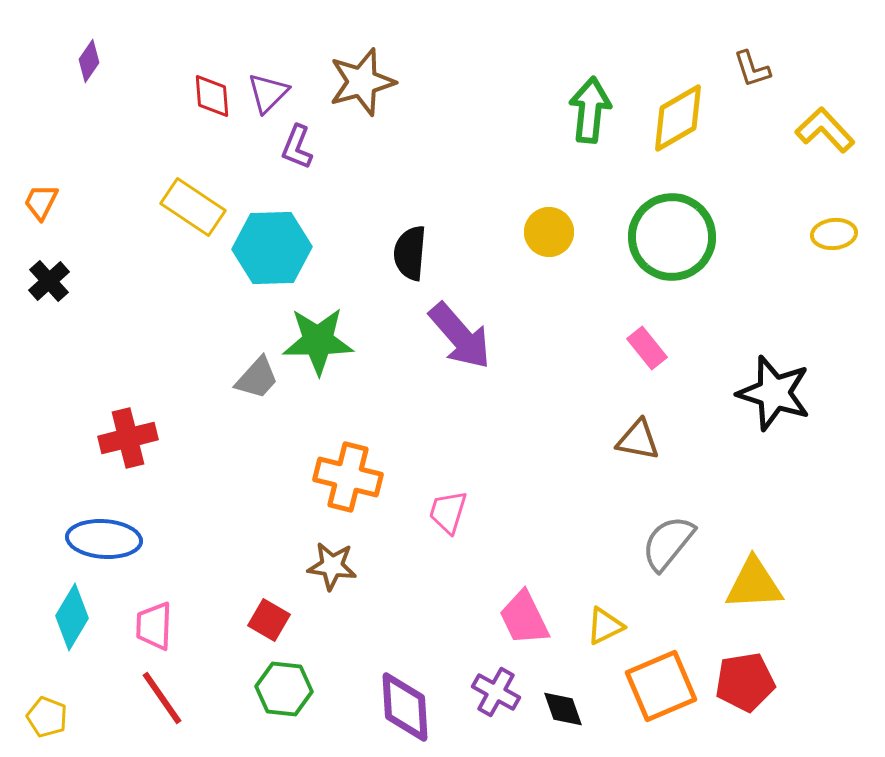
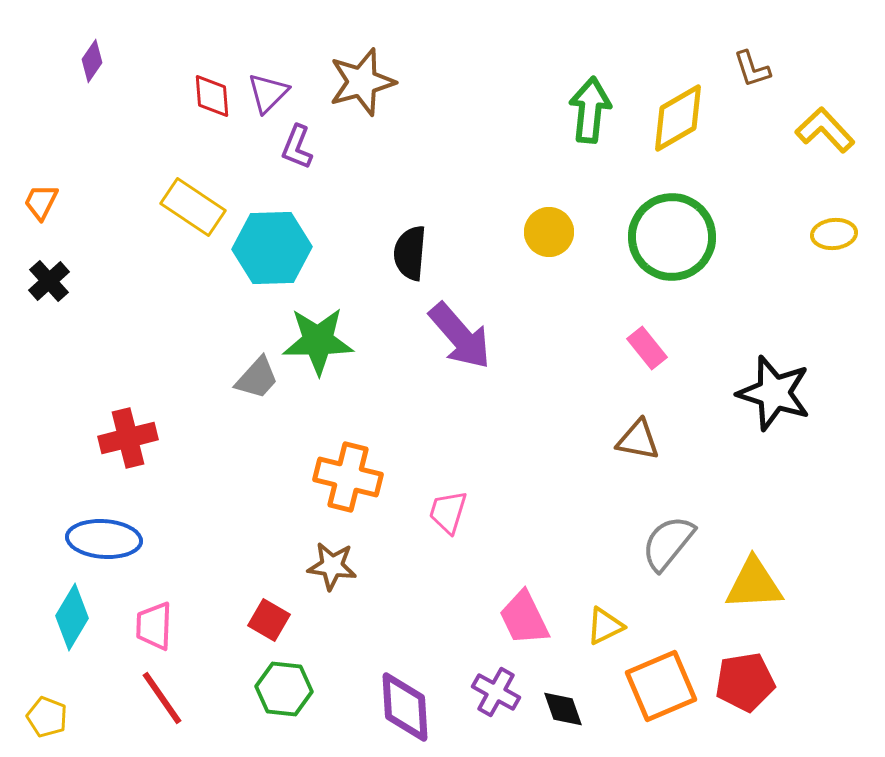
purple diamond at (89, 61): moved 3 px right
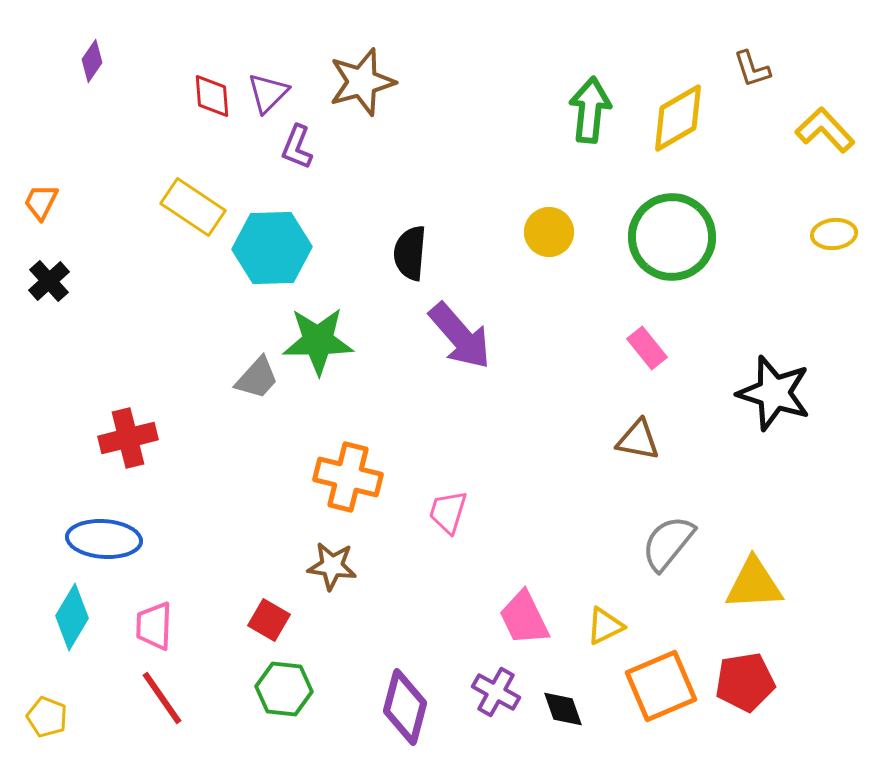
purple diamond at (405, 707): rotated 18 degrees clockwise
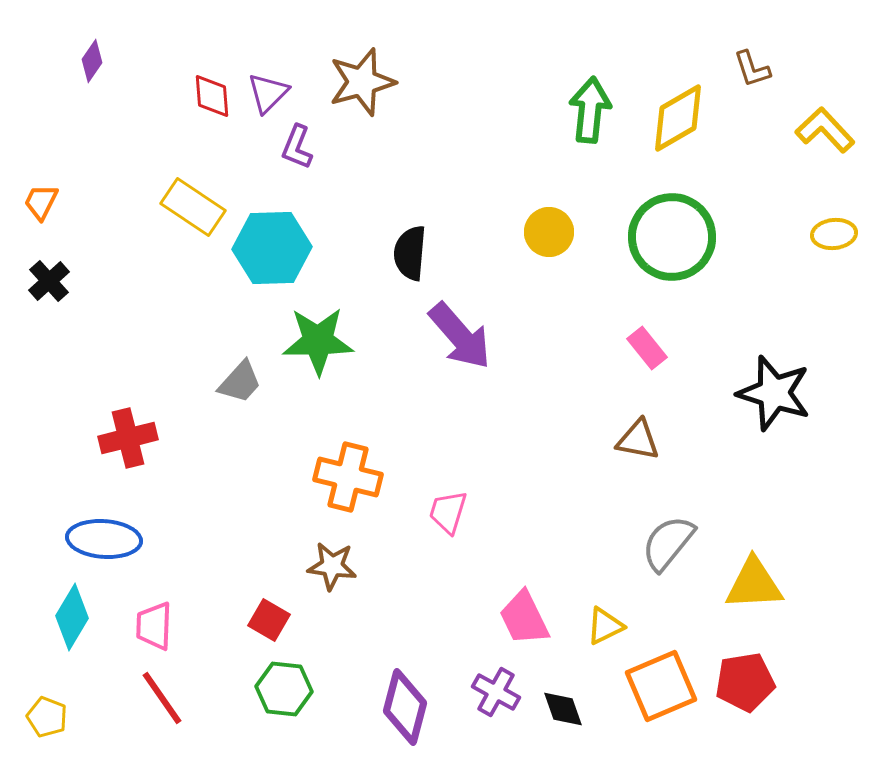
gray trapezoid at (257, 378): moved 17 px left, 4 px down
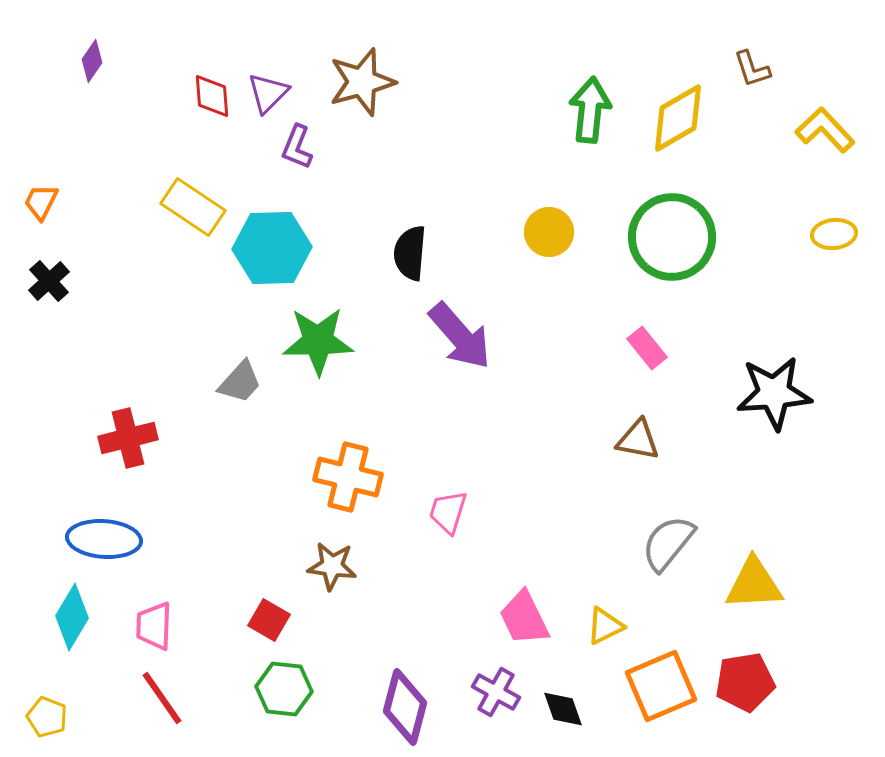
black star at (774, 393): rotated 22 degrees counterclockwise
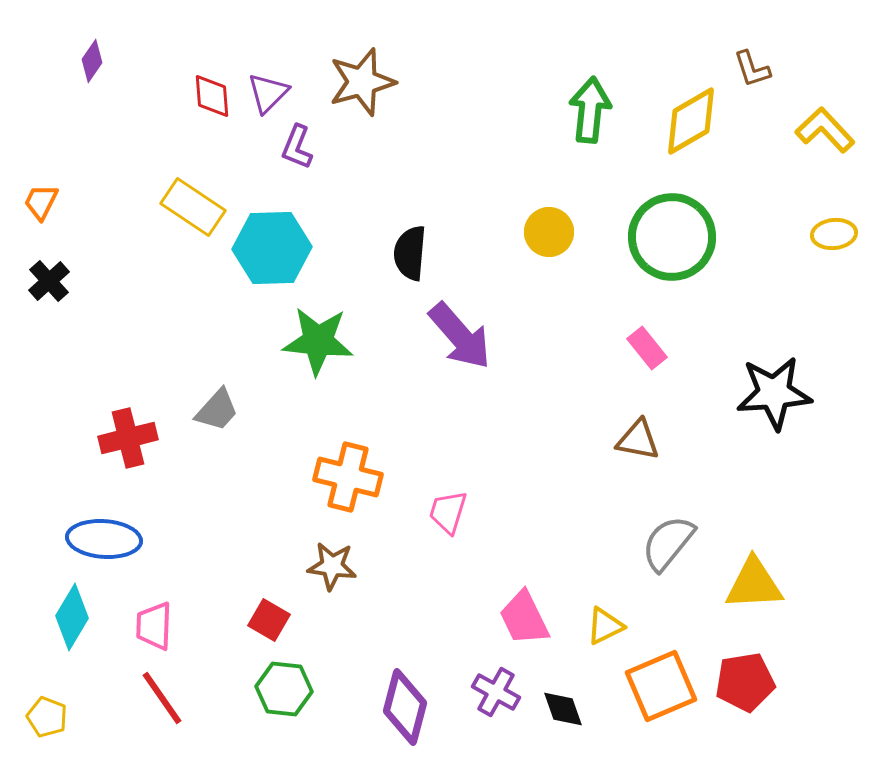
yellow diamond at (678, 118): moved 13 px right, 3 px down
green star at (318, 341): rotated 6 degrees clockwise
gray trapezoid at (240, 382): moved 23 px left, 28 px down
